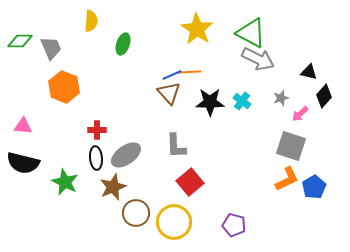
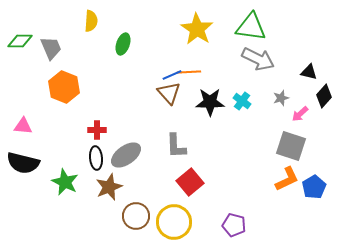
green triangle: moved 6 px up; rotated 20 degrees counterclockwise
brown star: moved 4 px left
brown circle: moved 3 px down
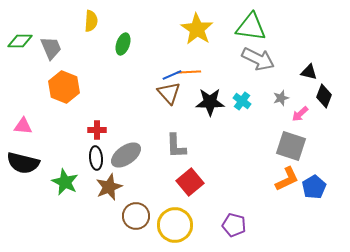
black diamond: rotated 20 degrees counterclockwise
yellow circle: moved 1 px right, 3 px down
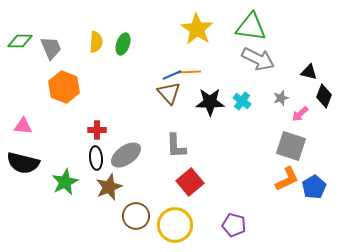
yellow semicircle: moved 5 px right, 21 px down
green star: rotated 20 degrees clockwise
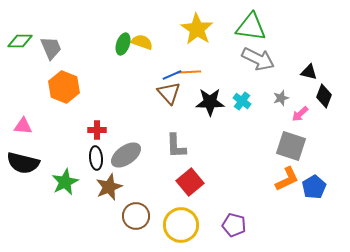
yellow semicircle: moved 46 px right; rotated 75 degrees counterclockwise
yellow circle: moved 6 px right
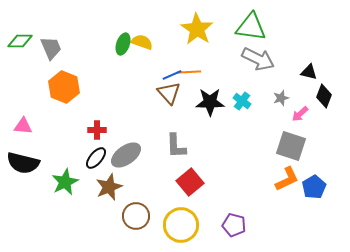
black ellipse: rotated 45 degrees clockwise
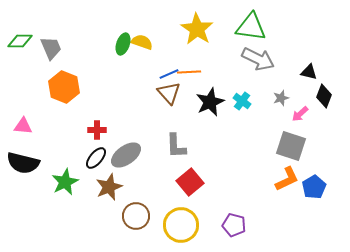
blue line: moved 3 px left, 1 px up
black star: rotated 24 degrees counterclockwise
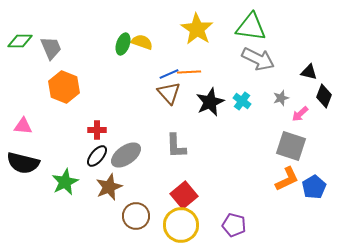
black ellipse: moved 1 px right, 2 px up
red square: moved 6 px left, 13 px down
